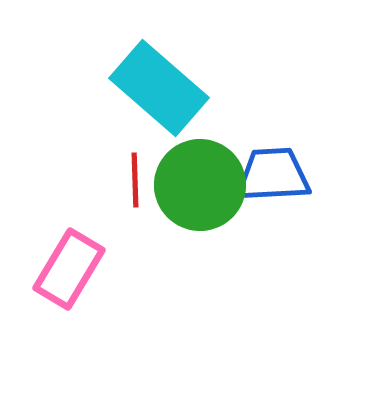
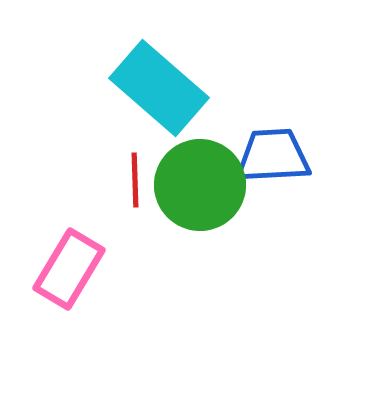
blue trapezoid: moved 19 px up
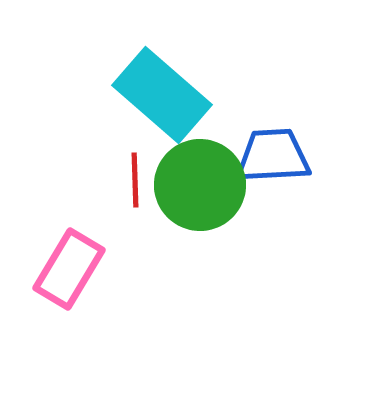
cyan rectangle: moved 3 px right, 7 px down
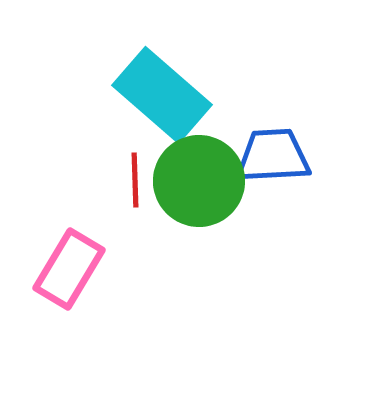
green circle: moved 1 px left, 4 px up
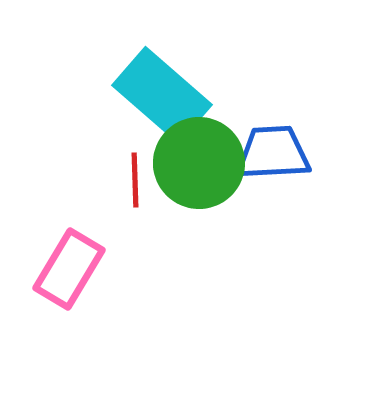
blue trapezoid: moved 3 px up
green circle: moved 18 px up
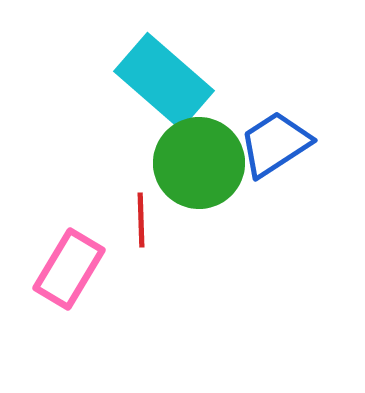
cyan rectangle: moved 2 px right, 14 px up
blue trapezoid: moved 2 px right, 9 px up; rotated 30 degrees counterclockwise
red line: moved 6 px right, 40 px down
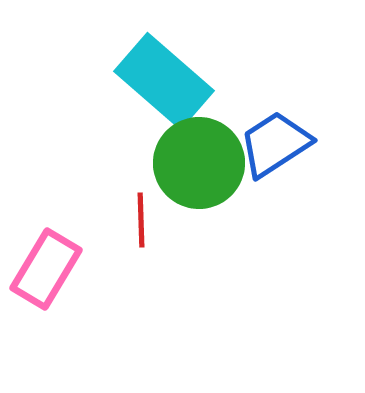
pink rectangle: moved 23 px left
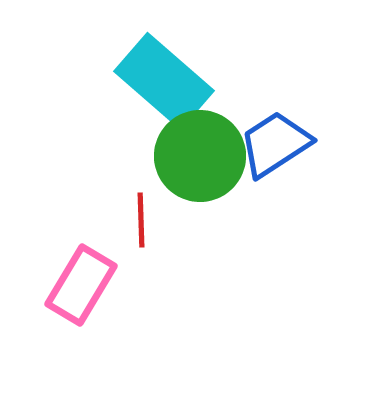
green circle: moved 1 px right, 7 px up
pink rectangle: moved 35 px right, 16 px down
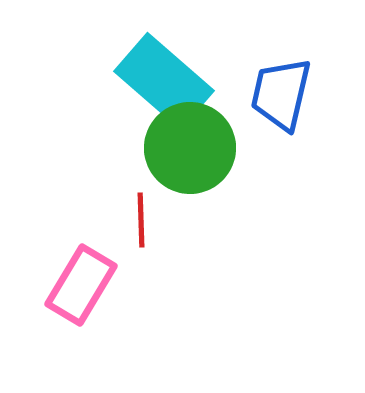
blue trapezoid: moved 6 px right, 50 px up; rotated 44 degrees counterclockwise
green circle: moved 10 px left, 8 px up
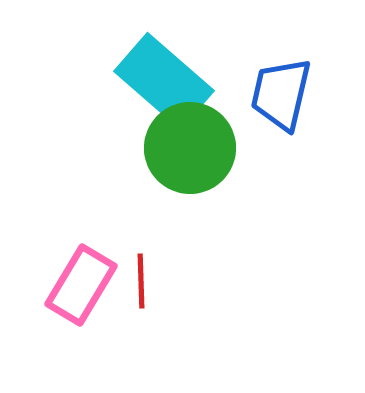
red line: moved 61 px down
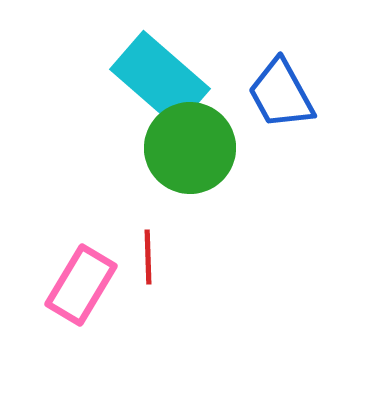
cyan rectangle: moved 4 px left, 2 px up
blue trapezoid: rotated 42 degrees counterclockwise
red line: moved 7 px right, 24 px up
